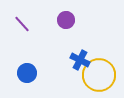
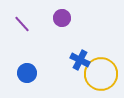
purple circle: moved 4 px left, 2 px up
yellow circle: moved 2 px right, 1 px up
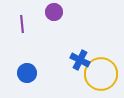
purple circle: moved 8 px left, 6 px up
purple line: rotated 36 degrees clockwise
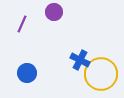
purple line: rotated 30 degrees clockwise
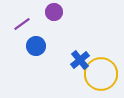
purple line: rotated 30 degrees clockwise
blue cross: rotated 24 degrees clockwise
blue circle: moved 9 px right, 27 px up
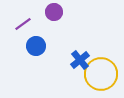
purple line: moved 1 px right
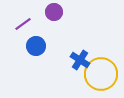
blue cross: rotated 18 degrees counterclockwise
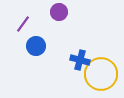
purple circle: moved 5 px right
purple line: rotated 18 degrees counterclockwise
blue cross: rotated 18 degrees counterclockwise
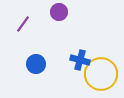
blue circle: moved 18 px down
